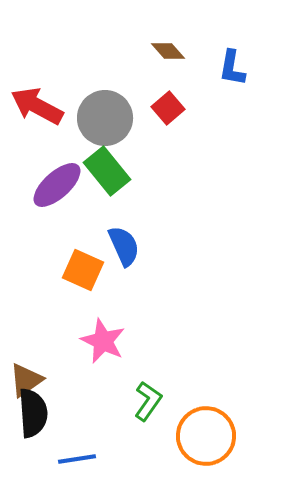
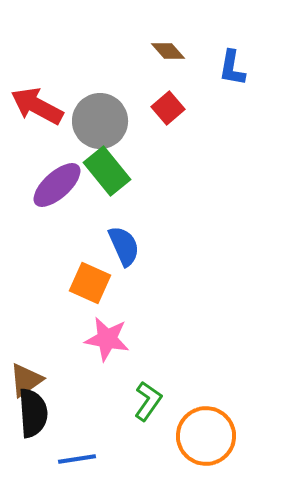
gray circle: moved 5 px left, 3 px down
orange square: moved 7 px right, 13 px down
pink star: moved 4 px right, 2 px up; rotated 15 degrees counterclockwise
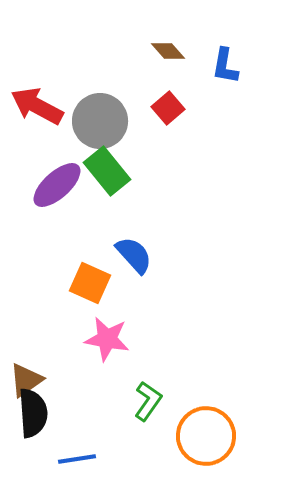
blue L-shape: moved 7 px left, 2 px up
blue semicircle: moved 10 px right, 9 px down; rotated 18 degrees counterclockwise
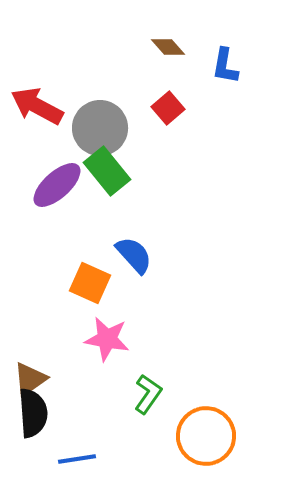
brown diamond: moved 4 px up
gray circle: moved 7 px down
brown triangle: moved 4 px right, 1 px up
green L-shape: moved 7 px up
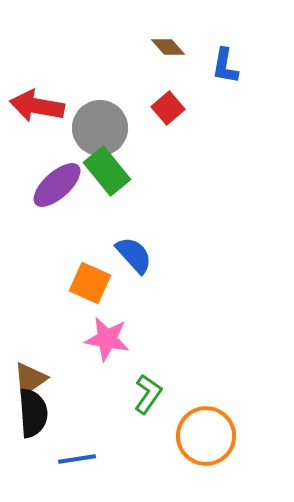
red arrow: rotated 18 degrees counterclockwise
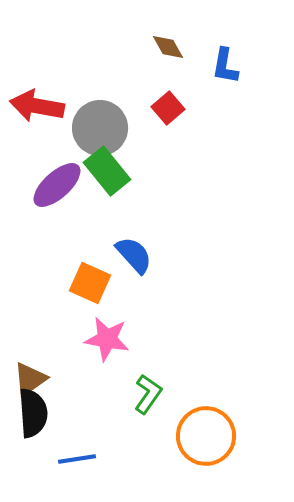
brown diamond: rotated 12 degrees clockwise
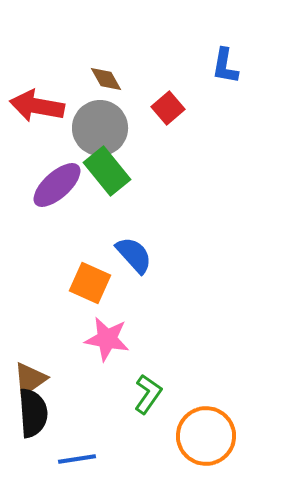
brown diamond: moved 62 px left, 32 px down
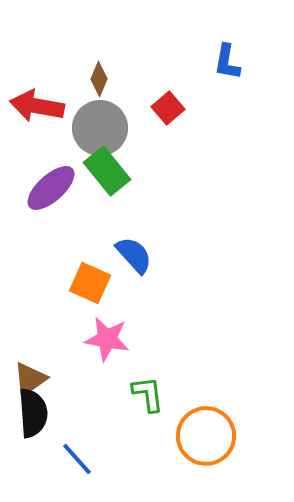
blue L-shape: moved 2 px right, 4 px up
brown diamond: moved 7 px left; rotated 52 degrees clockwise
purple ellipse: moved 6 px left, 3 px down
green L-shape: rotated 42 degrees counterclockwise
blue line: rotated 57 degrees clockwise
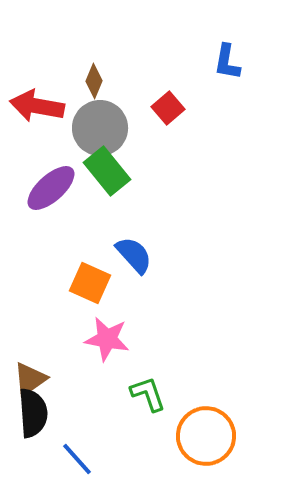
brown diamond: moved 5 px left, 2 px down
green L-shape: rotated 12 degrees counterclockwise
